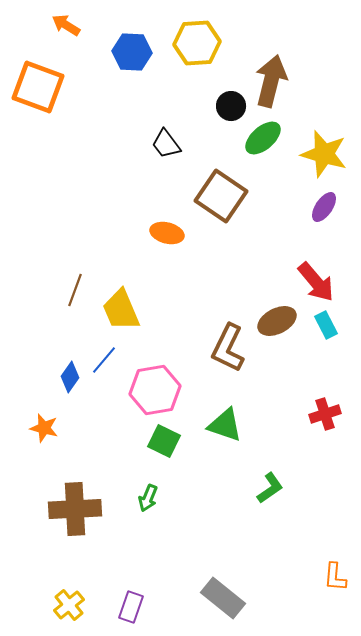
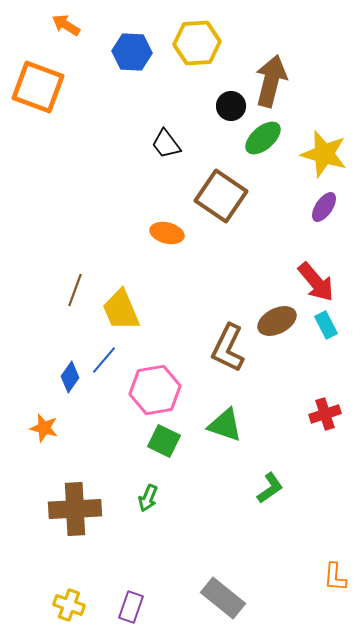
yellow cross: rotated 32 degrees counterclockwise
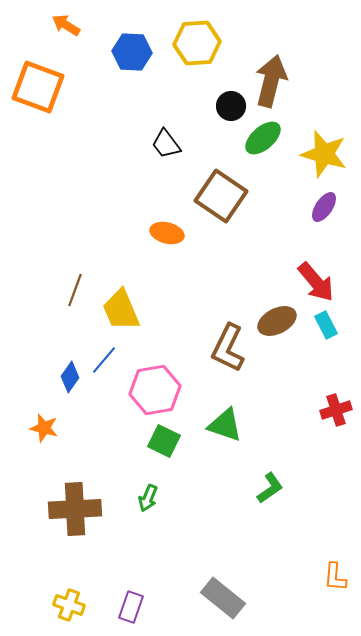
red cross: moved 11 px right, 4 px up
